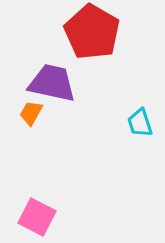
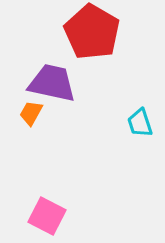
pink square: moved 10 px right, 1 px up
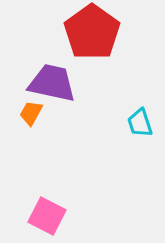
red pentagon: rotated 6 degrees clockwise
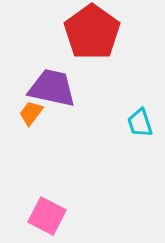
purple trapezoid: moved 5 px down
orange trapezoid: rotated 8 degrees clockwise
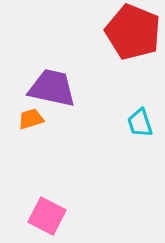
red pentagon: moved 41 px right; rotated 14 degrees counterclockwise
orange trapezoid: moved 6 px down; rotated 36 degrees clockwise
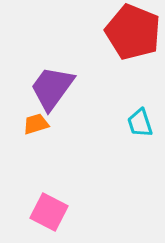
purple trapezoid: rotated 66 degrees counterclockwise
orange trapezoid: moved 5 px right, 5 px down
pink square: moved 2 px right, 4 px up
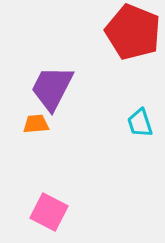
purple trapezoid: rotated 9 degrees counterclockwise
orange trapezoid: rotated 12 degrees clockwise
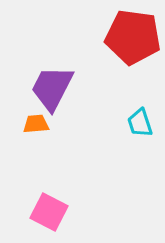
red pentagon: moved 5 px down; rotated 14 degrees counterclockwise
